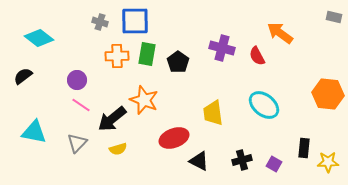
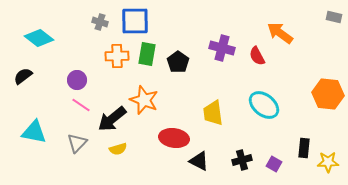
red ellipse: rotated 28 degrees clockwise
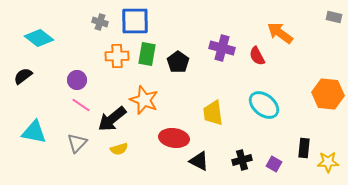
yellow semicircle: moved 1 px right
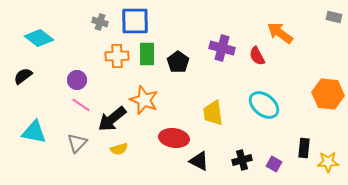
green rectangle: rotated 10 degrees counterclockwise
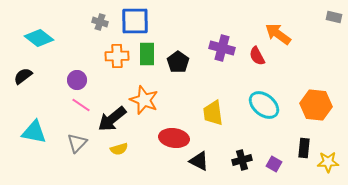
orange arrow: moved 2 px left, 1 px down
orange hexagon: moved 12 px left, 11 px down
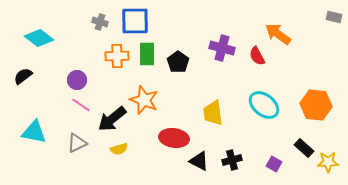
gray triangle: rotated 20 degrees clockwise
black rectangle: rotated 54 degrees counterclockwise
black cross: moved 10 px left
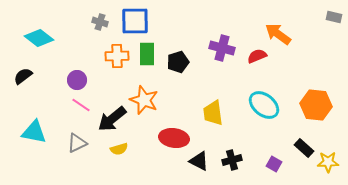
red semicircle: rotated 96 degrees clockwise
black pentagon: rotated 20 degrees clockwise
